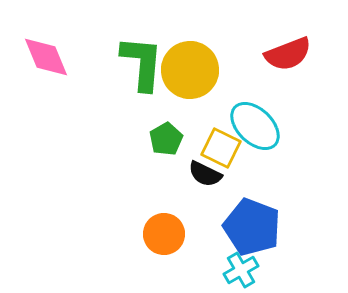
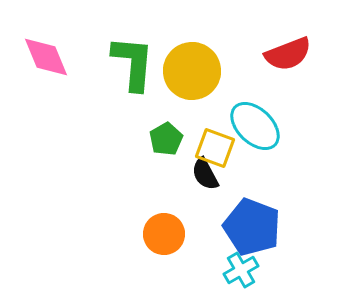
green L-shape: moved 9 px left
yellow circle: moved 2 px right, 1 px down
yellow square: moved 6 px left; rotated 6 degrees counterclockwise
black semicircle: rotated 36 degrees clockwise
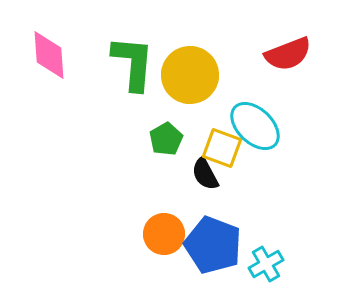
pink diamond: moved 3 px right, 2 px up; rotated 18 degrees clockwise
yellow circle: moved 2 px left, 4 px down
yellow square: moved 7 px right
blue pentagon: moved 39 px left, 18 px down
cyan cross: moved 25 px right, 6 px up
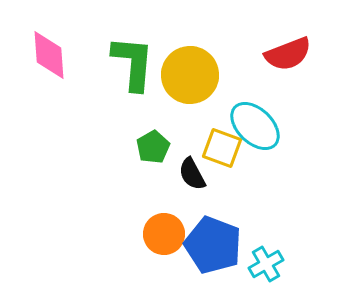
green pentagon: moved 13 px left, 8 px down
black semicircle: moved 13 px left
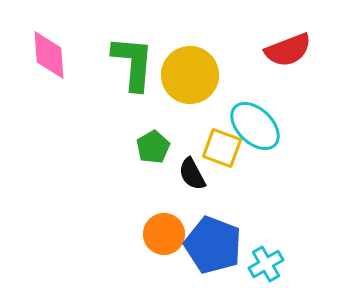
red semicircle: moved 4 px up
